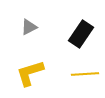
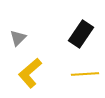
gray triangle: moved 11 px left, 11 px down; rotated 18 degrees counterclockwise
yellow L-shape: rotated 24 degrees counterclockwise
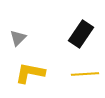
yellow L-shape: rotated 52 degrees clockwise
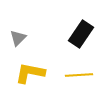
yellow line: moved 6 px left, 1 px down
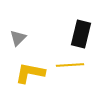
black rectangle: rotated 20 degrees counterclockwise
yellow line: moved 9 px left, 10 px up
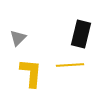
yellow L-shape: moved 1 px right; rotated 84 degrees clockwise
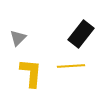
black rectangle: rotated 24 degrees clockwise
yellow line: moved 1 px right, 1 px down
